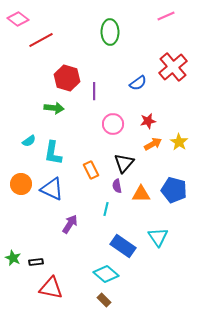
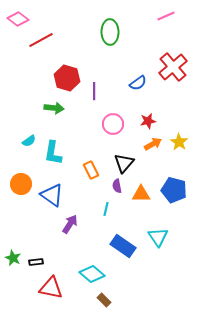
blue triangle: moved 6 px down; rotated 10 degrees clockwise
cyan diamond: moved 14 px left
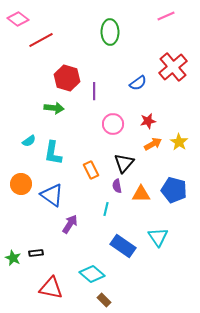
black rectangle: moved 9 px up
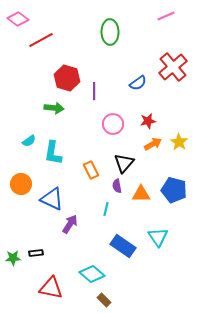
blue triangle: moved 4 px down; rotated 10 degrees counterclockwise
green star: rotated 28 degrees counterclockwise
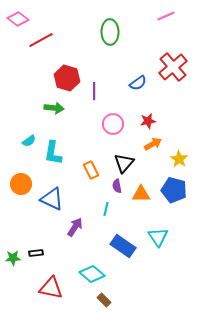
yellow star: moved 17 px down
purple arrow: moved 5 px right, 3 px down
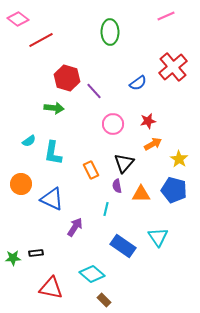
purple line: rotated 42 degrees counterclockwise
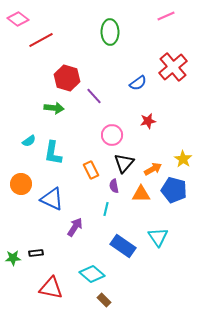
purple line: moved 5 px down
pink circle: moved 1 px left, 11 px down
orange arrow: moved 25 px down
yellow star: moved 4 px right
purple semicircle: moved 3 px left
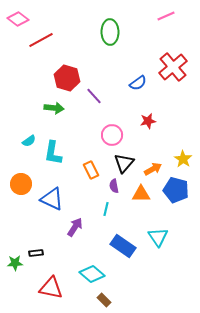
blue pentagon: moved 2 px right
green star: moved 2 px right, 5 px down
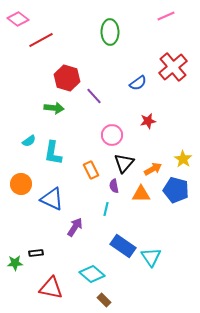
cyan triangle: moved 7 px left, 20 px down
